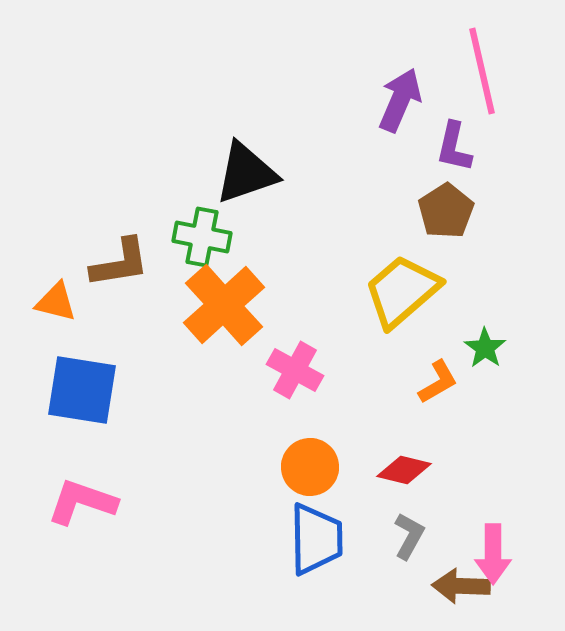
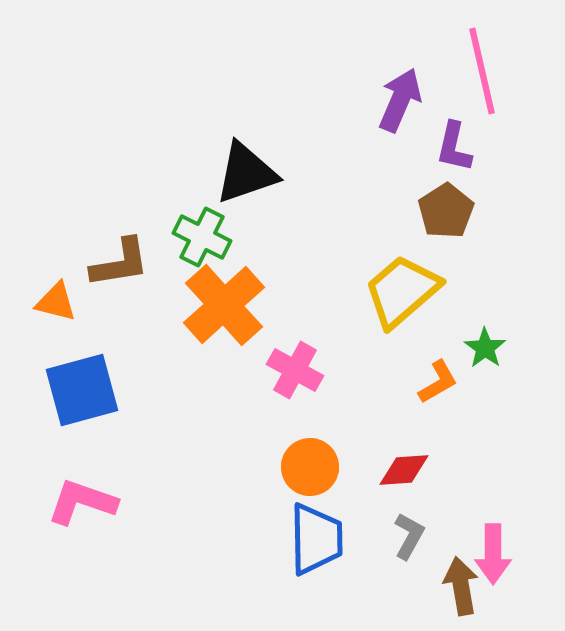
green cross: rotated 16 degrees clockwise
blue square: rotated 24 degrees counterclockwise
red diamond: rotated 18 degrees counterclockwise
brown arrow: rotated 78 degrees clockwise
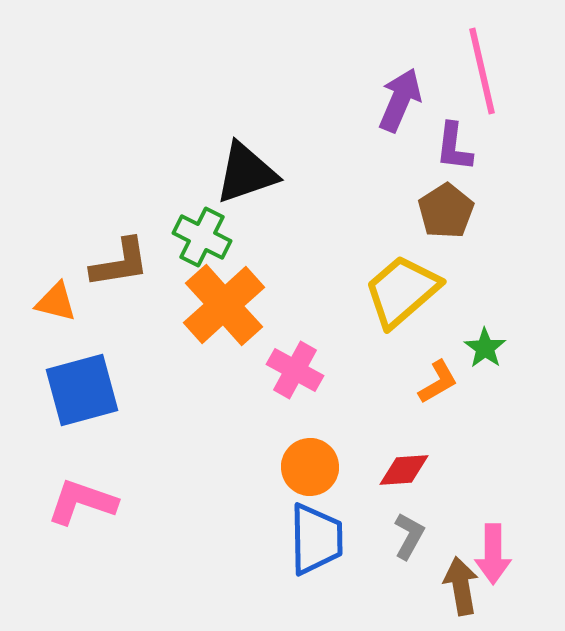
purple L-shape: rotated 6 degrees counterclockwise
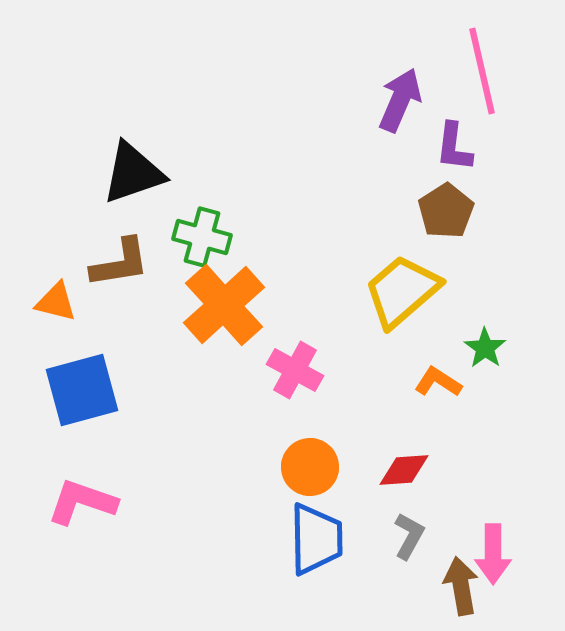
black triangle: moved 113 px left
green cross: rotated 12 degrees counterclockwise
orange L-shape: rotated 117 degrees counterclockwise
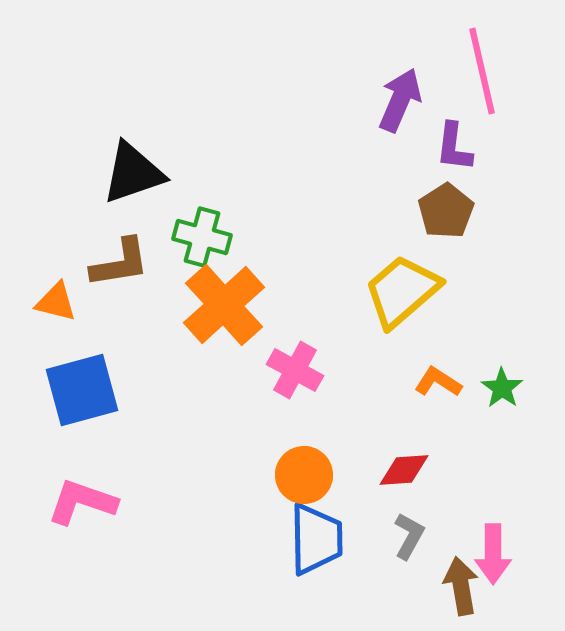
green star: moved 17 px right, 40 px down
orange circle: moved 6 px left, 8 px down
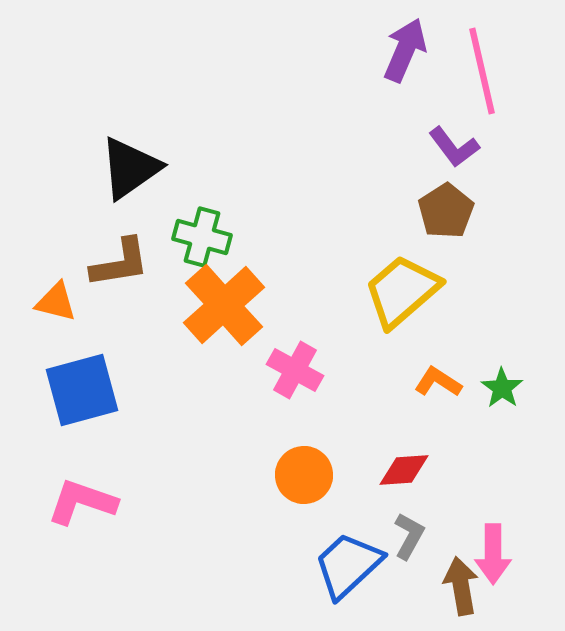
purple arrow: moved 5 px right, 50 px up
purple L-shape: rotated 44 degrees counterclockwise
black triangle: moved 3 px left, 5 px up; rotated 16 degrees counterclockwise
blue trapezoid: moved 32 px right, 26 px down; rotated 132 degrees counterclockwise
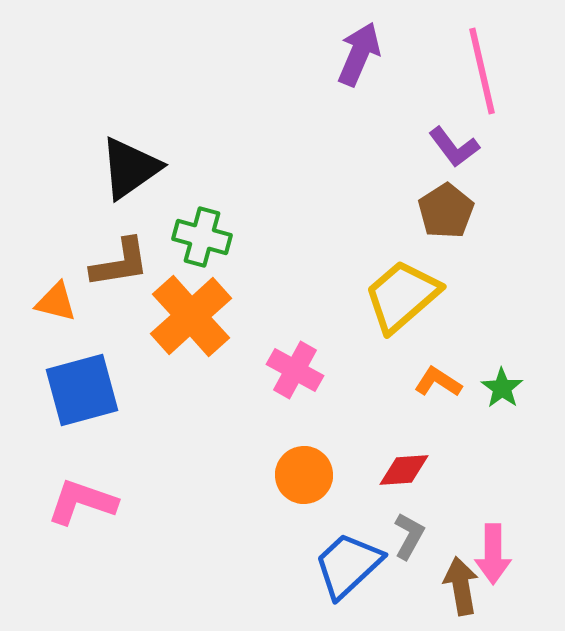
purple arrow: moved 46 px left, 4 px down
yellow trapezoid: moved 5 px down
orange cross: moved 33 px left, 11 px down
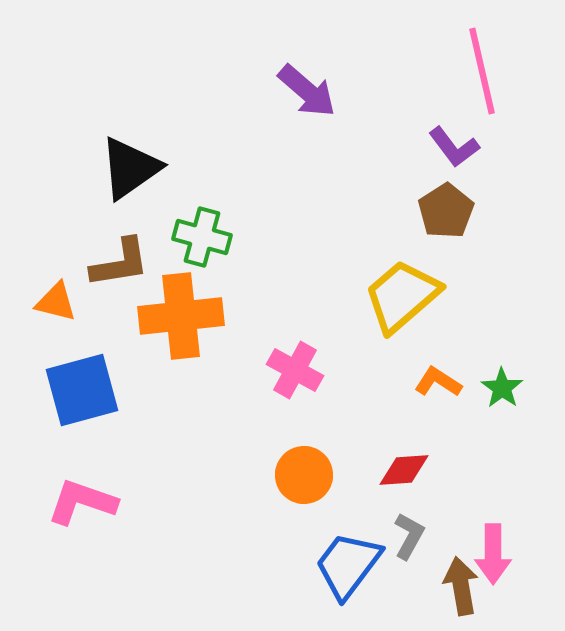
purple arrow: moved 52 px left, 37 px down; rotated 108 degrees clockwise
orange cross: moved 10 px left; rotated 36 degrees clockwise
blue trapezoid: rotated 10 degrees counterclockwise
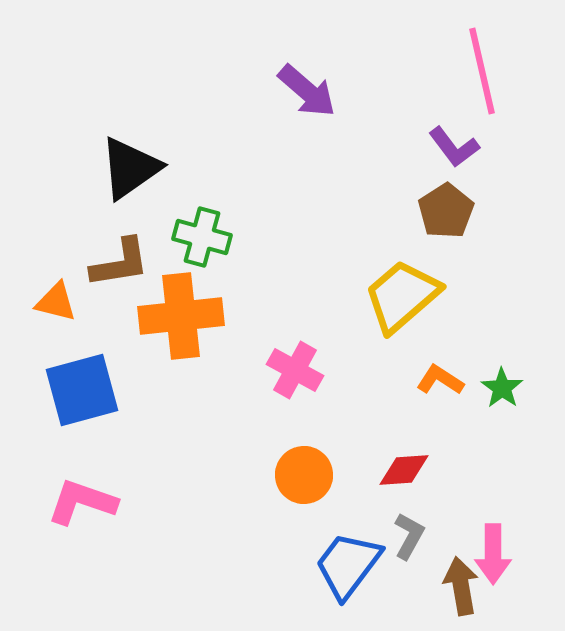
orange L-shape: moved 2 px right, 2 px up
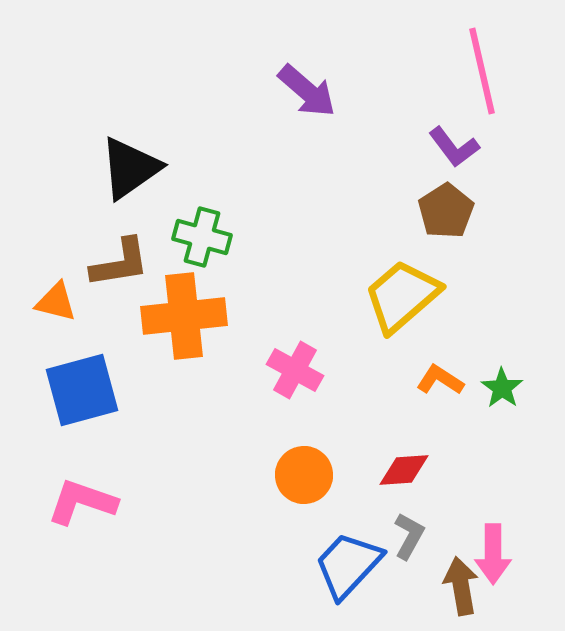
orange cross: moved 3 px right
blue trapezoid: rotated 6 degrees clockwise
